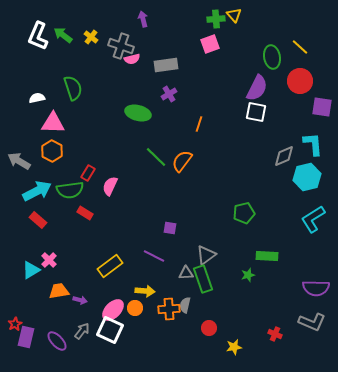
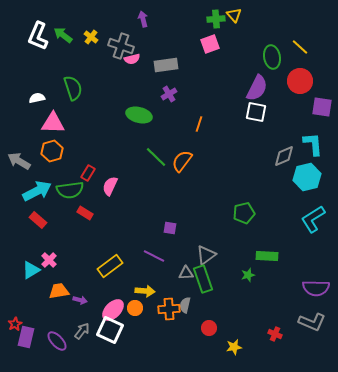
green ellipse at (138, 113): moved 1 px right, 2 px down
orange hexagon at (52, 151): rotated 15 degrees clockwise
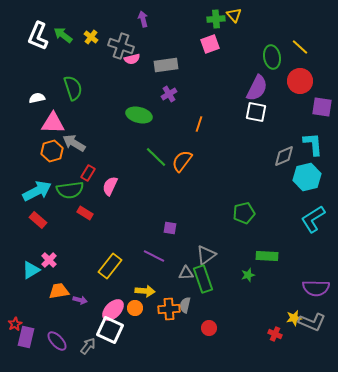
gray arrow at (19, 161): moved 55 px right, 18 px up
yellow rectangle at (110, 266): rotated 15 degrees counterclockwise
gray arrow at (82, 331): moved 6 px right, 15 px down
yellow star at (234, 347): moved 60 px right, 29 px up
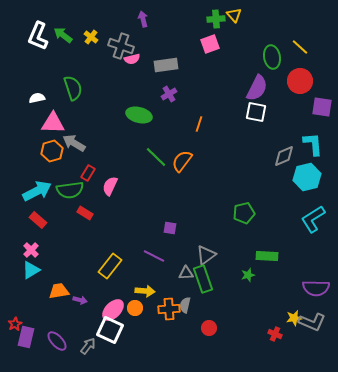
pink cross at (49, 260): moved 18 px left, 10 px up
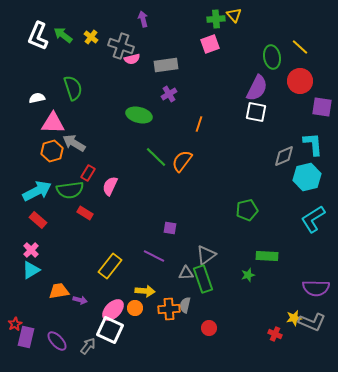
green pentagon at (244, 213): moved 3 px right, 3 px up
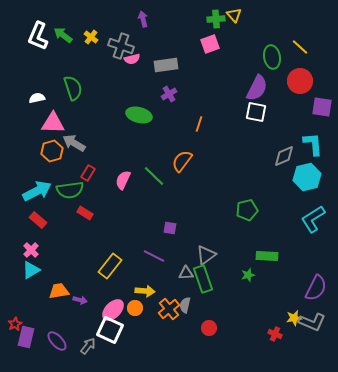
green line at (156, 157): moved 2 px left, 19 px down
pink semicircle at (110, 186): moved 13 px right, 6 px up
purple semicircle at (316, 288): rotated 64 degrees counterclockwise
orange cross at (169, 309): rotated 35 degrees counterclockwise
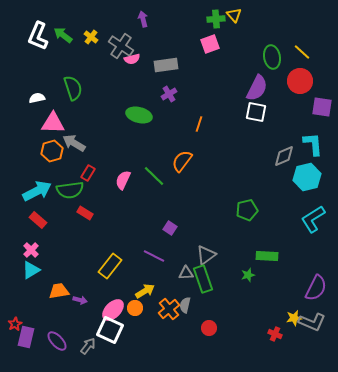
gray cross at (121, 46): rotated 15 degrees clockwise
yellow line at (300, 47): moved 2 px right, 5 px down
purple square at (170, 228): rotated 24 degrees clockwise
yellow arrow at (145, 291): rotated 36 degrees counterclockwise
